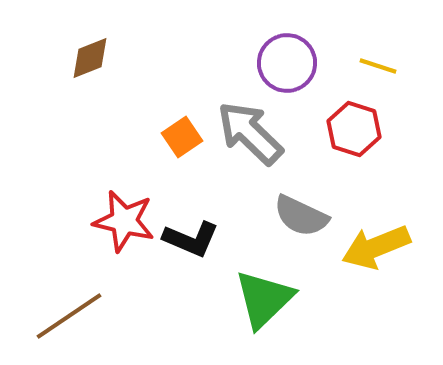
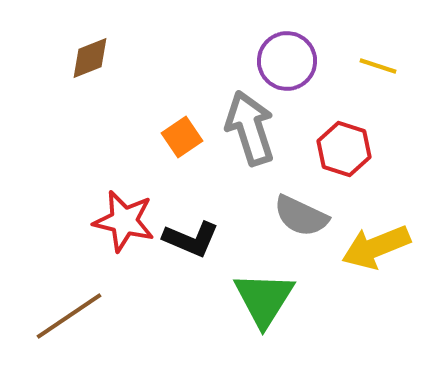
purple circle: moved 2 px up
red hexagon: moved 10 px left, 20 px down
gray arrow: moved 5 px up; rotated 28 degrees clockwise
green triangle: rotated 14 degrees counterclockwise
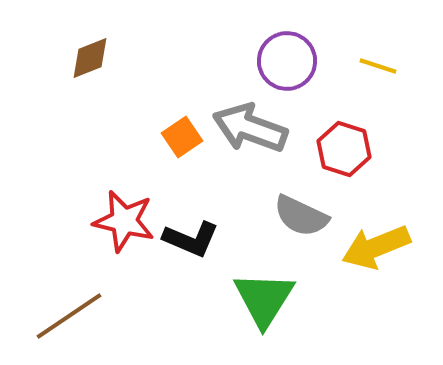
gray arrow: rotated 52 degrees counterclockwise
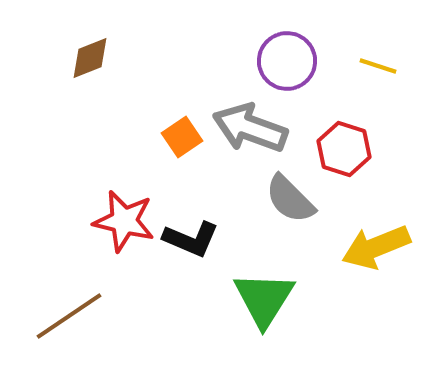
gray semicircle: moved 11 px left, 17 px up; rotated 20 degrees clockwise
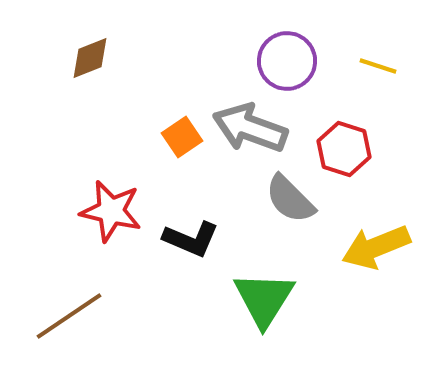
red star: moved 13 px left, 10 px up
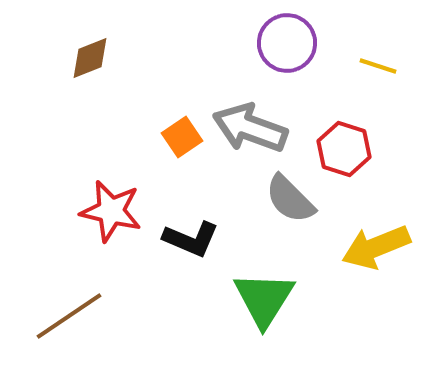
purple circle: moved 18 px up
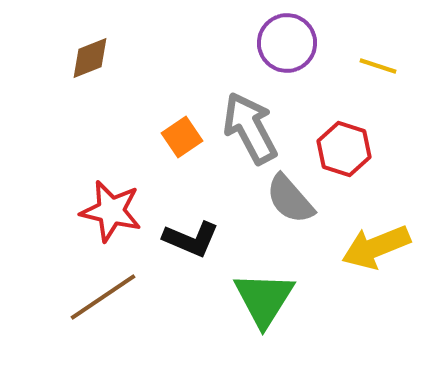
gray arrow: rotated 42 degrees clockwise
gray semicircle: rotated 4 degrees clockwise
brown line: moved 34 px right, 19 px up
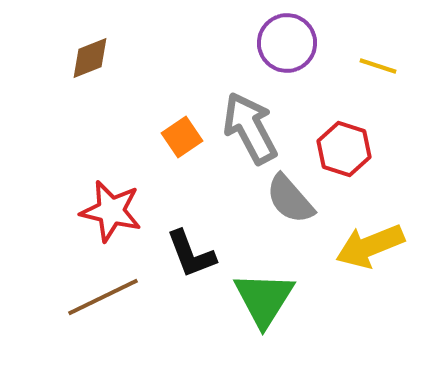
black L-shape: moved 15 px down; rotated 46 degrees clockwise
yellow arrow: moved 6 px left, 1 px up
brown line: rotated 8 degrees clockwise
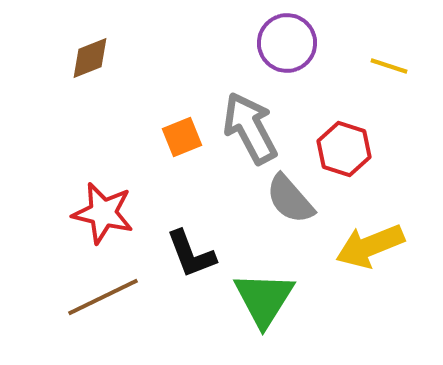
yellow line: moved 11 px right
orange square: rotated 12 degrees clockwise
red star: moved 8 px left, 2 px down
